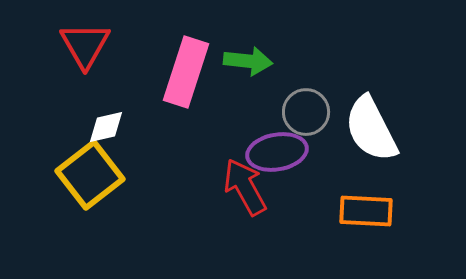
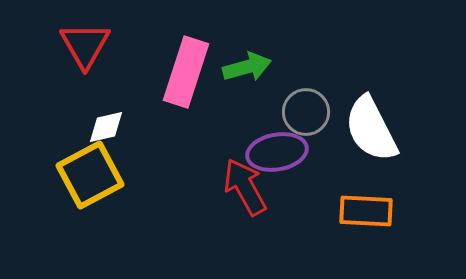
green arrow: moved 1 px left, 6 px down; rotated 21 degrees counterclockwise
yellow square: rotated 10 degrees clockwise
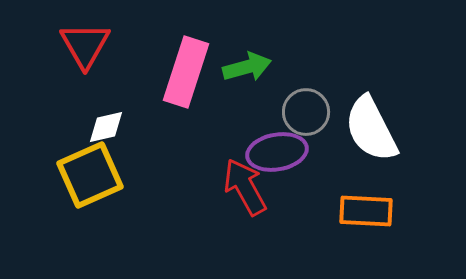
yellow square: rotated 4 degrees clockwise
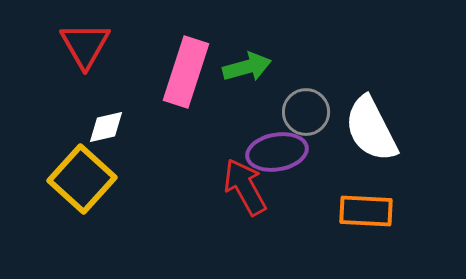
yellow square: moved 8 px left, 4 px down; rotated 24 degrees counterclockwise
